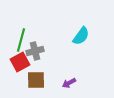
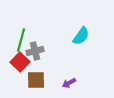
red square: rotated 18 degrees counterclockwise
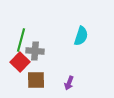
cyan semicircle: rotated 18 degrees counterclockwise
gray cross: rotated 18 degrees clockwise
purple arrow: rotated 40 degrees counterclockwise
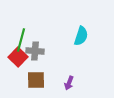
red square: moved 2 px left, 5 px up
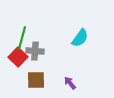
cyan semicircle: moved 1 px left, 2 px down; rotated 18 degrees clockwise
green line: moved 1 px right, 2 px up
purple arrow: moved 1 px right; rotated 120 degrees clockwise
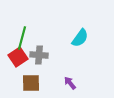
gray cross: moved 4 px right, 4 px down
red square: rotated 12 degrees clockwise
brown square: moved 5 px left, 3 px down
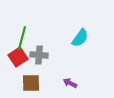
purple arrow: rotated 24 degrees counterclockwise
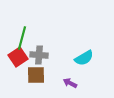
cyan semicircle: moved 4 px right, 20 px down; rotated 24 degrees clockwise
brown square: moved 5 px right, 8 px up
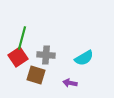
gray cross: moved 7 px right
brown square: rotated 18 degrees clockwise
purple arrow: rotated 16 degrees counterclockwise
